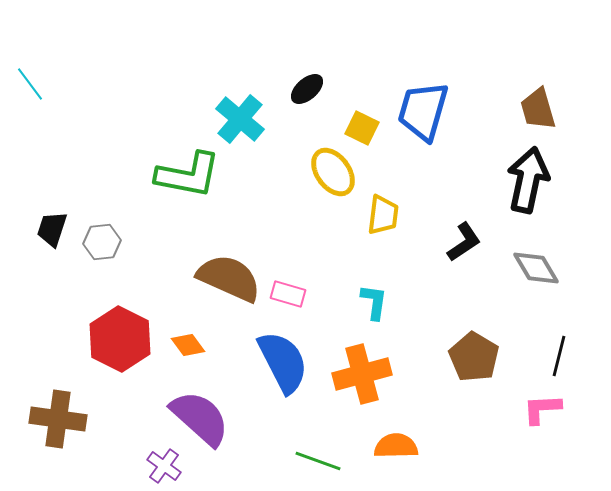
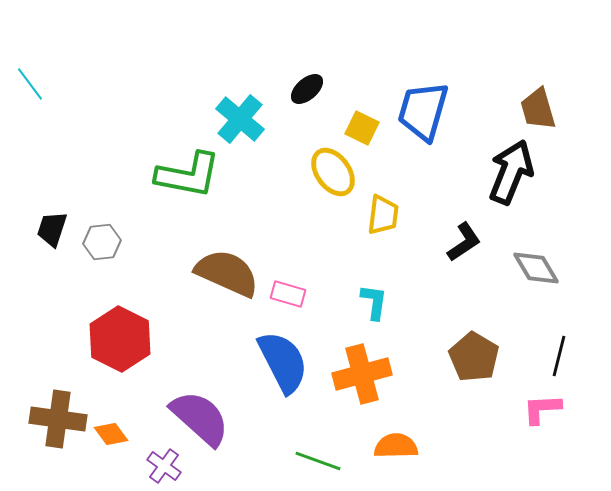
black arrow: moved 17 px left, 8 px up; rotated 10 degrees clockwise
brown semicircle: moved 2 px left, 5 px up
orange diamond: moved 77 px left, 89 px down
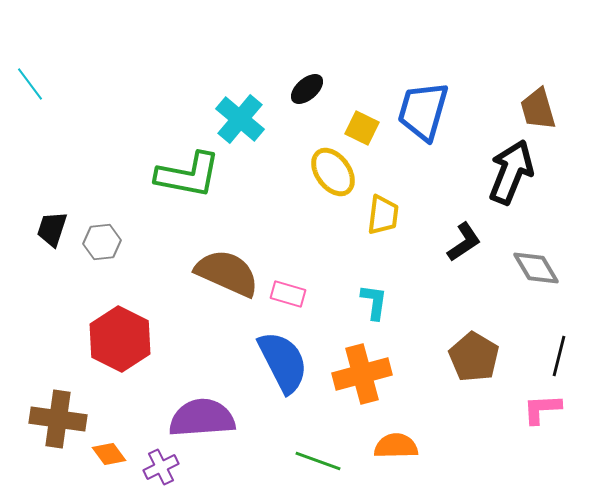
purple semicircle: moved 2 px right; rotated 46 degrees counterclockwise
orange diamond: moved 2 px left, 20 px down
purple cross: moved 3 px left, 1 px down; rotated 28 degrees clockwise
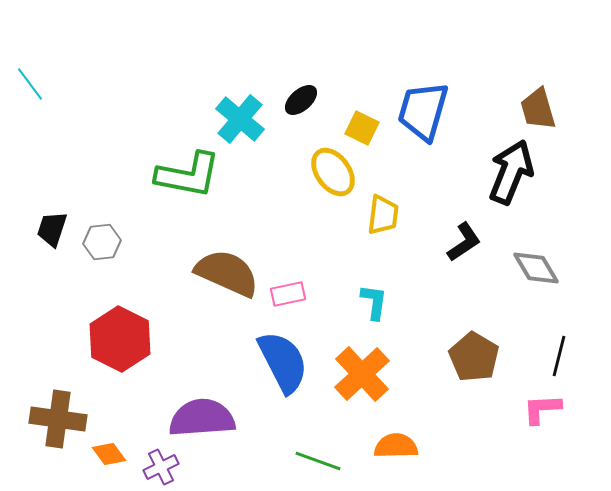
black ellipse: moved 6 px left, 11 px down
pink rectangle: rotated 28 degrees counterclockwise
orange cross: rotated 28 degrees counterclockwise
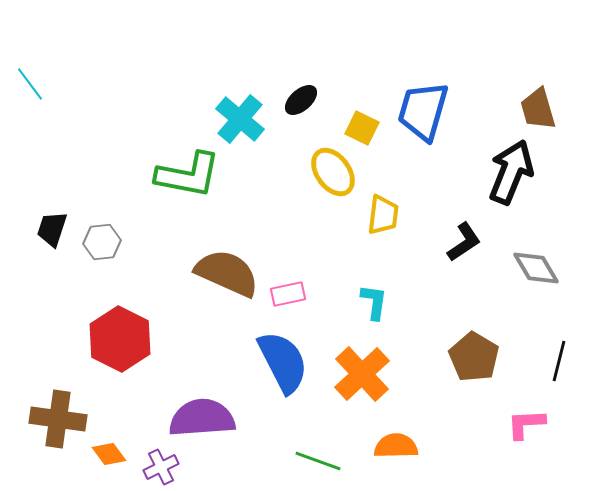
black line: moved 5 px down
pink L-shape: moved 16 px left, 15 px down
